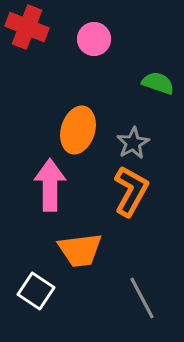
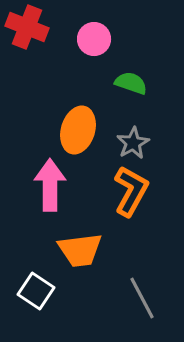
green semicircle: moved 27 px left
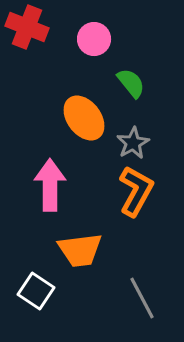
green semicircle: rotated 32 degrees clockwise
orange ellipse: moved 6 px right, 12 px up; rotated 54 degrees counterclockwise
orange L-shape: moved 5 px right
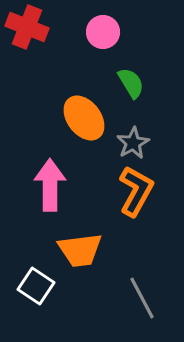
pink circle: moved 9 px right, 7 px up
green semicircle: rotated 8 degrees clockwise
white square: moved 5 px up
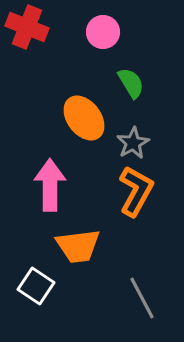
orange trapezoid: moved 2 px left, 4 px up
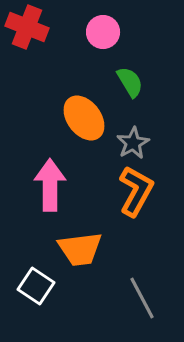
green semicircle: moved 1 px left, 1 px up
orange trapezoid: moved 2 px right, 3 px down
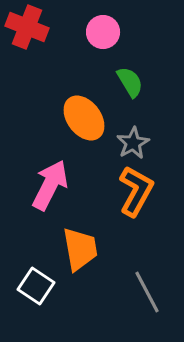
pink arrow: rotated 27 degrees clockwise
orange trapezoid: rotated 93 degrees counterclockwise
gray line: moved 5 px right, 6 px up
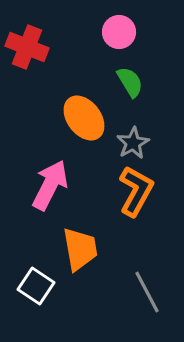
red cross: moved 20 px down
pink circle: moved 16 px right
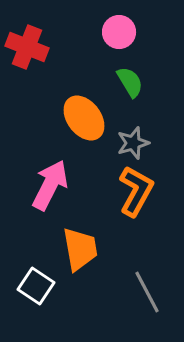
gray star: rotated 12 degrees clockwise
